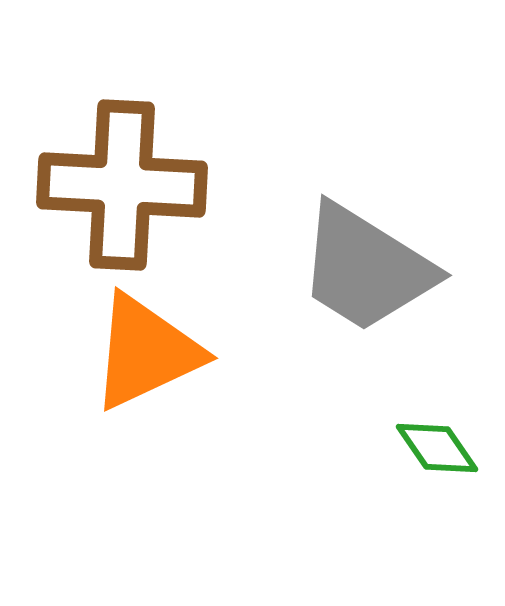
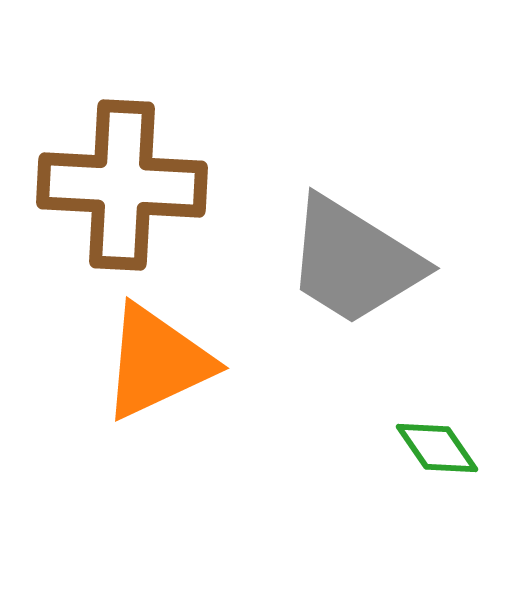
gray trapezoid: moved 12 px left, 7 px up
orange triangle: moved 11 px right, 10 px down
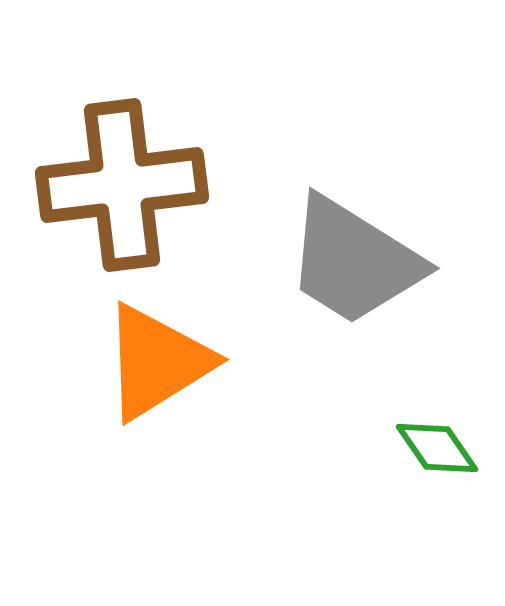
brown cross: rotated 10 degrees counterclockwise
orange triangle: rotated 7 degrees counterclockwise
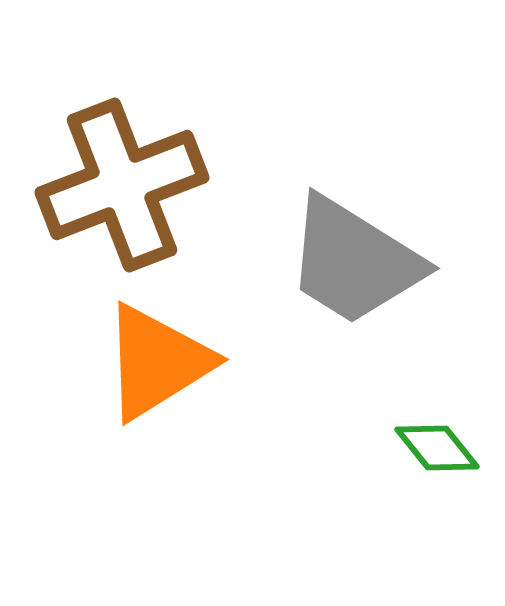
brown cross: rotated 14 degrees counterclockwise
green diamond: rotated 4 degrees counterclockwise
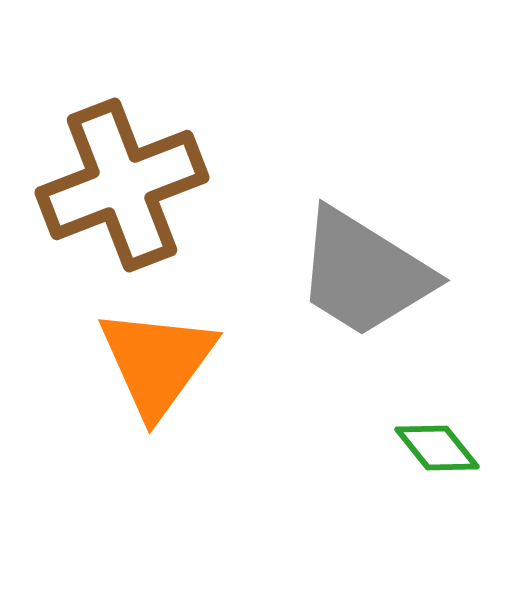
gray trapezoid: moved 10 px right, 12 px down
orange triangle: rotated 22 degrees counterclockwise
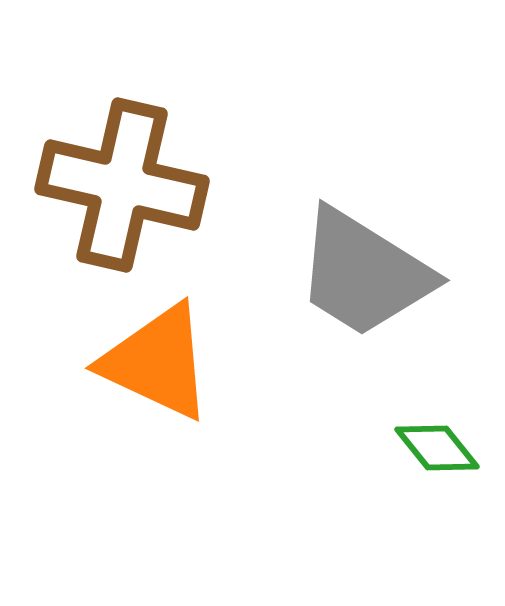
brown cross: rotated 34 degrees clockwise
orange triangle: rotated 41 degrees counterclockwise
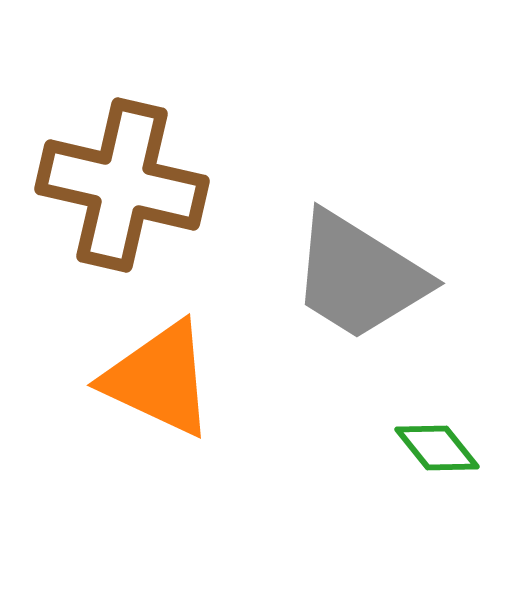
gray trapezoid: moved 5 px left, 3 px down
orange triangle: moved 2 px right, 17 px down
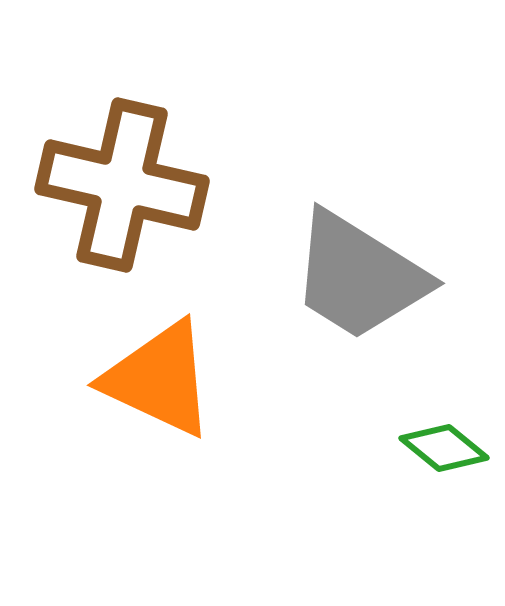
green diamond: moved 7 px right; rotated 12 degrees counterclockwise
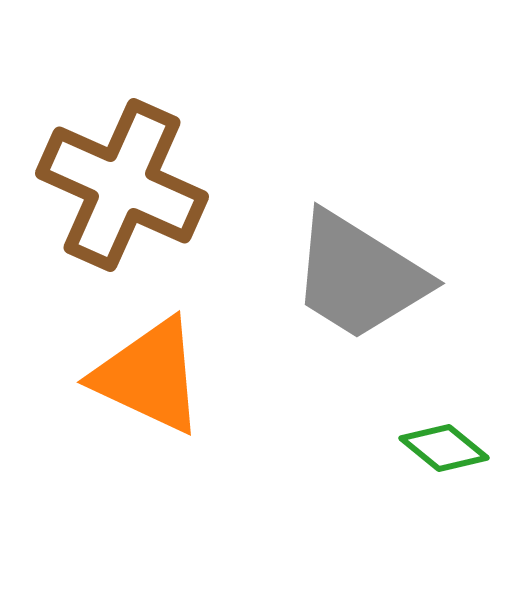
brown cross: rotated 11 degrees clockwise
orange triangle: moved 10 px left, 3 px up
